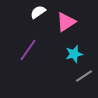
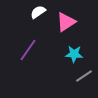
cyan star: rotated 18 degrees clockwise
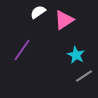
pink triangle: moved 2 px left, 2 px up
purple line: moved 6 px left
cyan star: moved 2 px right, 1 px down; rotated 24 degrees clockwise
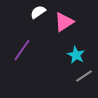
pink triangle: moved 2 px down
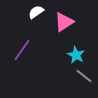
white semicircle: moved 2 px left
gray line: rotated 72 degrees clockwise
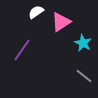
pink triangle: moved 3 px left
cyan star: moved 7 px right, 12 px up
